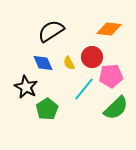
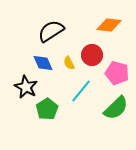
orange diamond: moved 4 px up
red circle: moved 2 px up
pink pentagon: moved 6 px right, 3 px up; rotated 20 degrees clockwise
cyan line: moved 3 px left, 2 px down
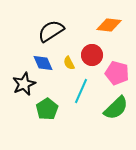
black star: moved 2 px left, 3 px up; rotated 20 degrees clockwise
cyan line: rotated 15 degrees counterclockwise
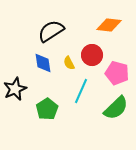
blue diamond: rotated 15 degrees clockwise
black star: moved 9 px left, 5 px down
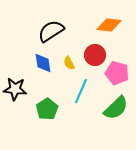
red circle: moved 3 px right
black star: rotated 30 degrees clockwise
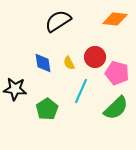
orange diamond: moved 6 px right, 6 px up
black semicircle: moved 7 px right, 10 px up
red circle: moved 2 px down
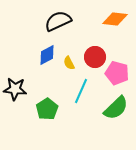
black semicircle: rotated 8 degrees clockwise
blue diamond: moved 4 px right, 8 px up; rotated 70 degrees clockwise
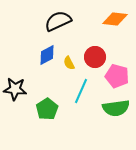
pink pentagon: moved 3 px down
green semicircle: rotated 36 degrees clockwise
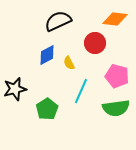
red circle: moved 14 px up
black star: rotated 20 degrees counterclockwise
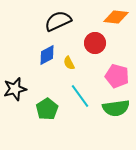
orange diamond: moved 1 px right, 2 px up
cyan line: moved 1 px left, 5 px down; rotated 60 degrees counterclockwise
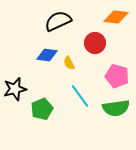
blue diamond: rotated 35 degrees clockwise
green pentagon: moved 5 px left; rotated 10 degrees clockwise
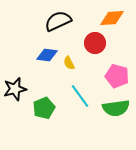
orange diamond: moved 4 px left, 1 px down; rotated 10 degrees counterclockwise
green pentagon: moved 2 px right, 1 px up
